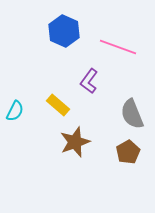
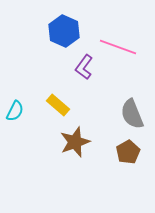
purple L-shape: moved 5 px left, 14 px up
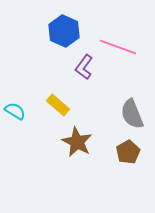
cyan semicircle: rotated 85 degrees counterclockwise
brown star: moved 2 px right; rotated 24 degrees counterclockwise
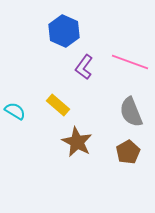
pink line: moved 12 px right, 15 px down
gray semicircle: moved 1 px left, 2 px up
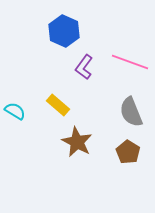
brown pentagon: rotated 10 degrees counterclockwise
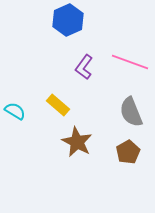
blue hexagon: moved 4 px right, 11 px up; rotated 12 degrees clockwise
brown pentagon: rotated 10 degrees clockwise
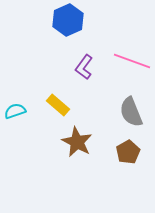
pink line: moved 2 px right, 1 px up
cyan semicircle: rotated 50 degrees counterclockwise
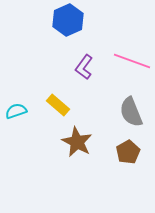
cyan semicircle: moved 1 px right
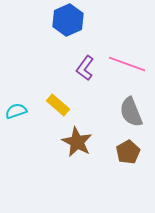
pink line: moved 5 px left, 3 px down
purple L-shape: moved 1 px right, 1 px down
